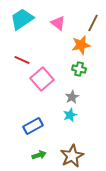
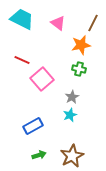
cyan trapezoid: rotated 60 degrees clockwise
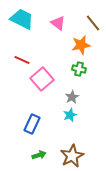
brown line: rotated 66 degrees counterclockwise
blue rectangle: moved 1 px left, 2 px up; rotated 36 degrees counterclockwise
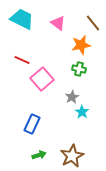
cyan star: moved 12 px right, 3 px up; rotated 16 degrees counterclockwise
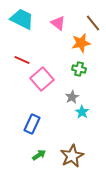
orange star: moved 2 px up
green arrow: rotated 16 degrees counterclockwise
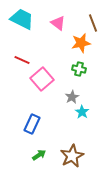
brown line: rotated 18 degrees clockwise
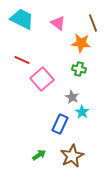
orange star: rotated 18 degrees clockwise
gray star: rotated 16 degrees counterclockwise
blue rectangle: moved 28 px right
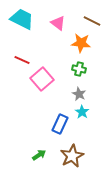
brown line: moved 1 px left, 2 px up; rotated 42 degrees counterclockwise
gray star: moved 7 px right, 3 px up
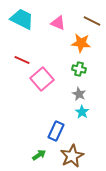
pink triangle: rotated 14 degrees counterclockwise
blue rectangle: moved 4 px left, 7 px down
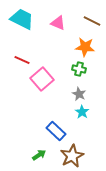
orange star: moved 4 px right, 4 px down
blue rectangle: rotated 72 degrees counterclockwise
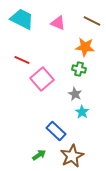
gray star: moved 4 px left
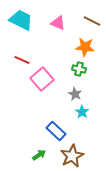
cyan trapezoid: moved 1 px left, 1 px down
